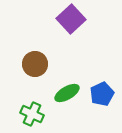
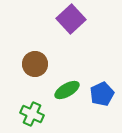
green ellipse: moved 3 px up
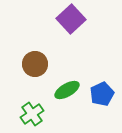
green cross: rotated 30 degrees clockwise
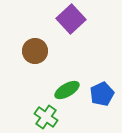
brown circle: moved 13 px up
green cross: moved 14 px right, 3 px down; rotated 20 degrees counterclockwise
